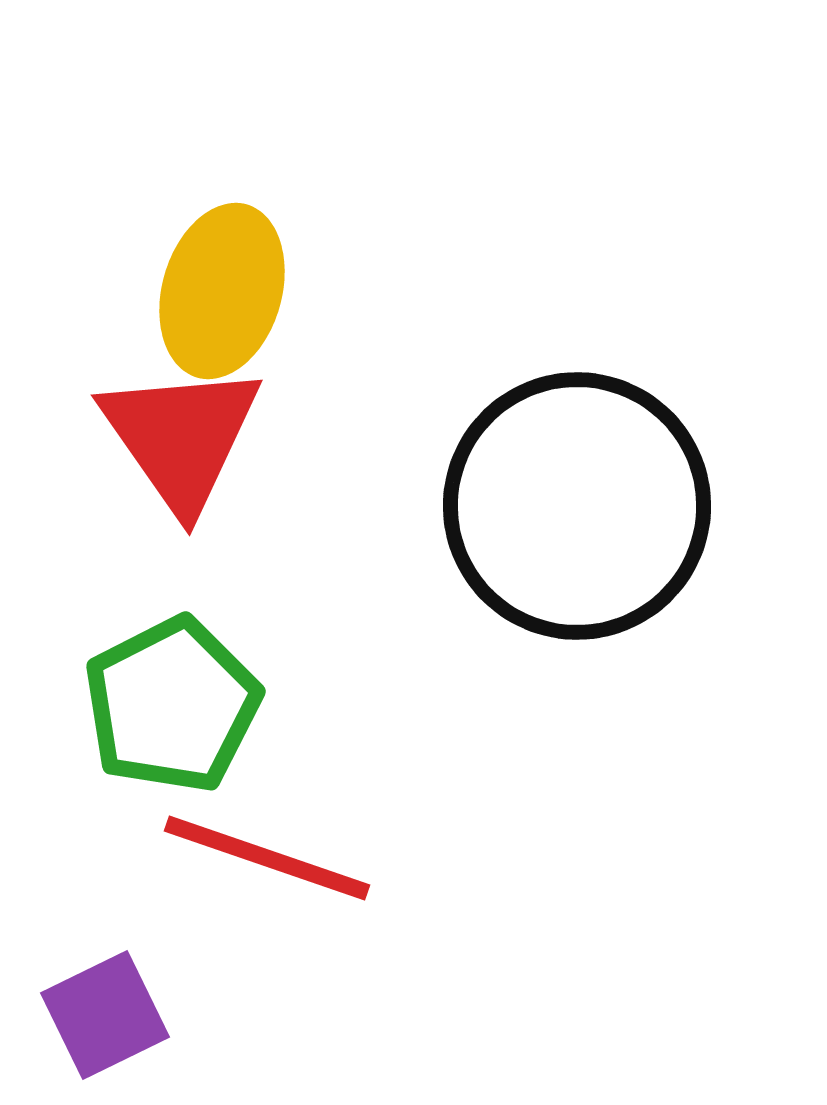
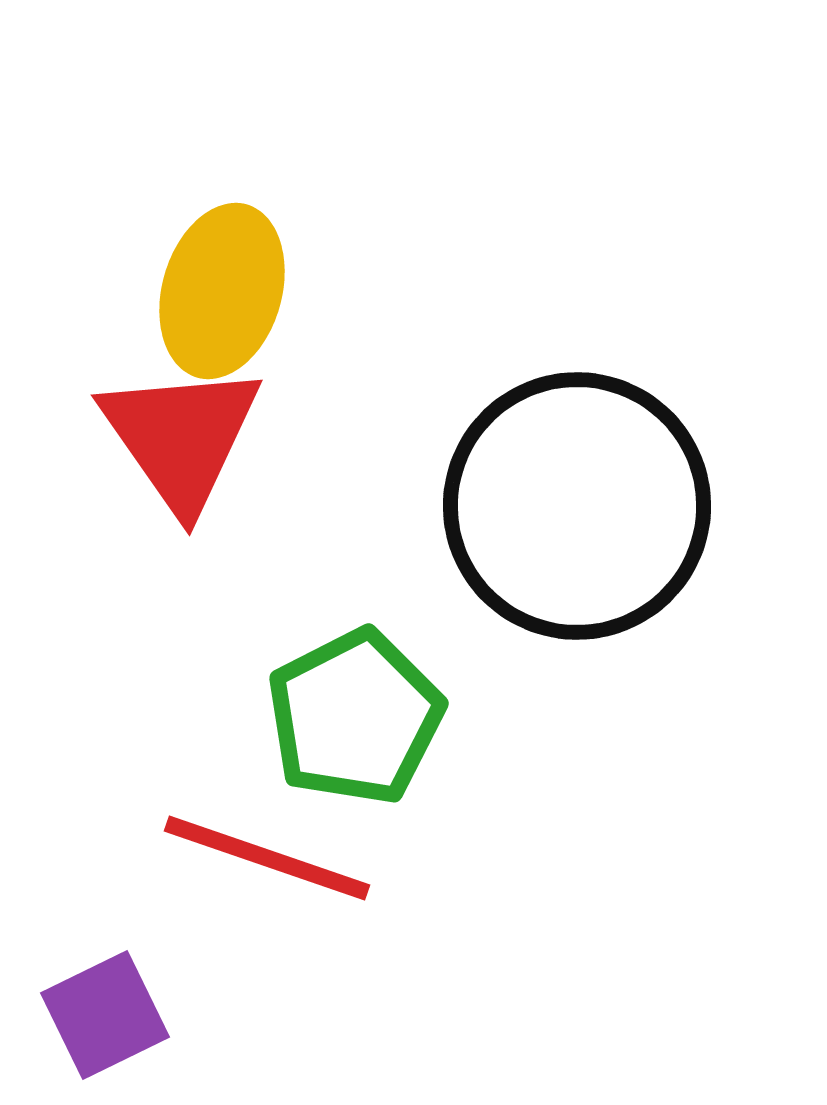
green pentagon: moved 183 px right, 12 px down
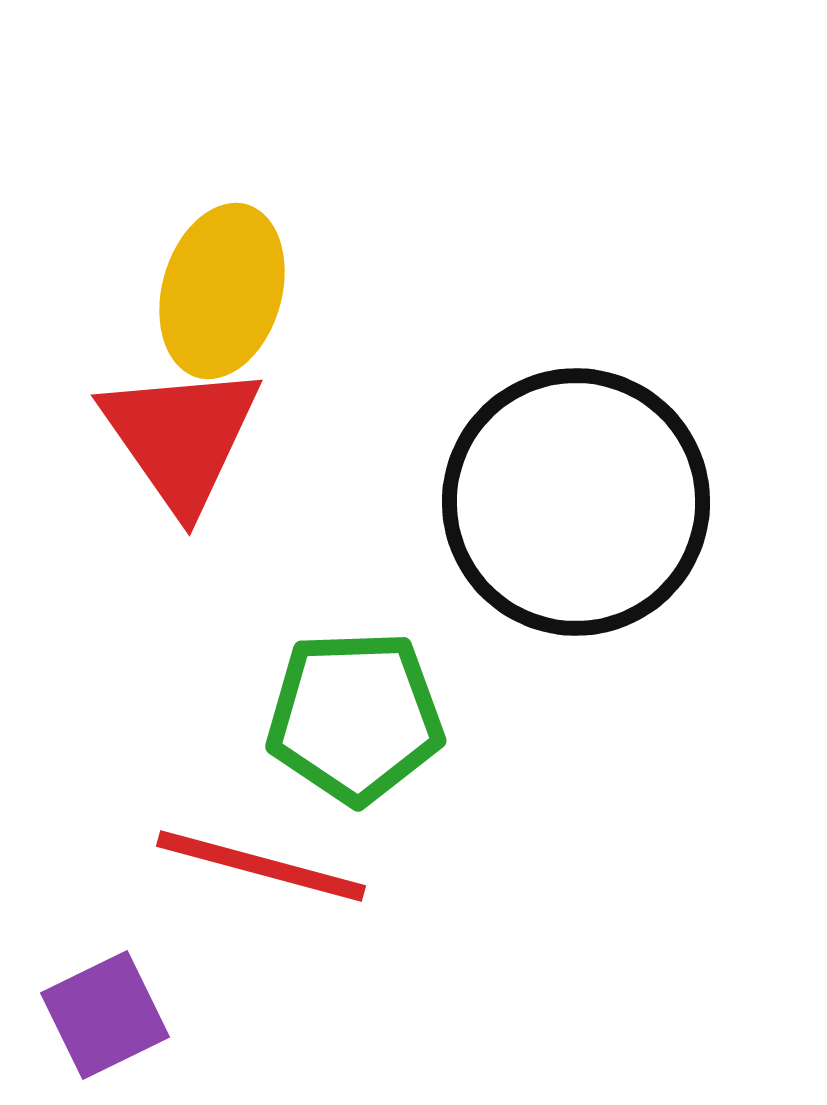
black circle: moved 1 px left, 4 px up
green pentagon: rotated 25 degrees clockwise
red line: moved 6 px left, 8 px down; rotated 4 degrees counterclockwise
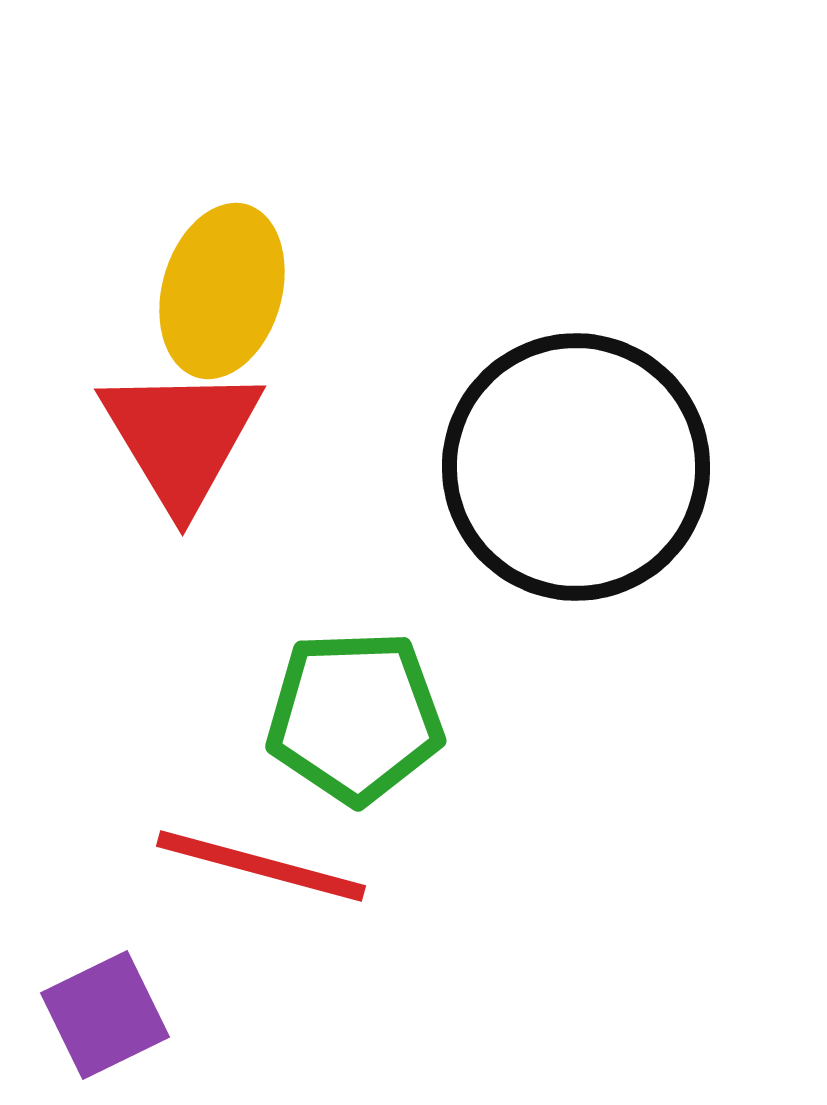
red triangle: rotated 4 degrees clockwise
black circle: moved 35 px up
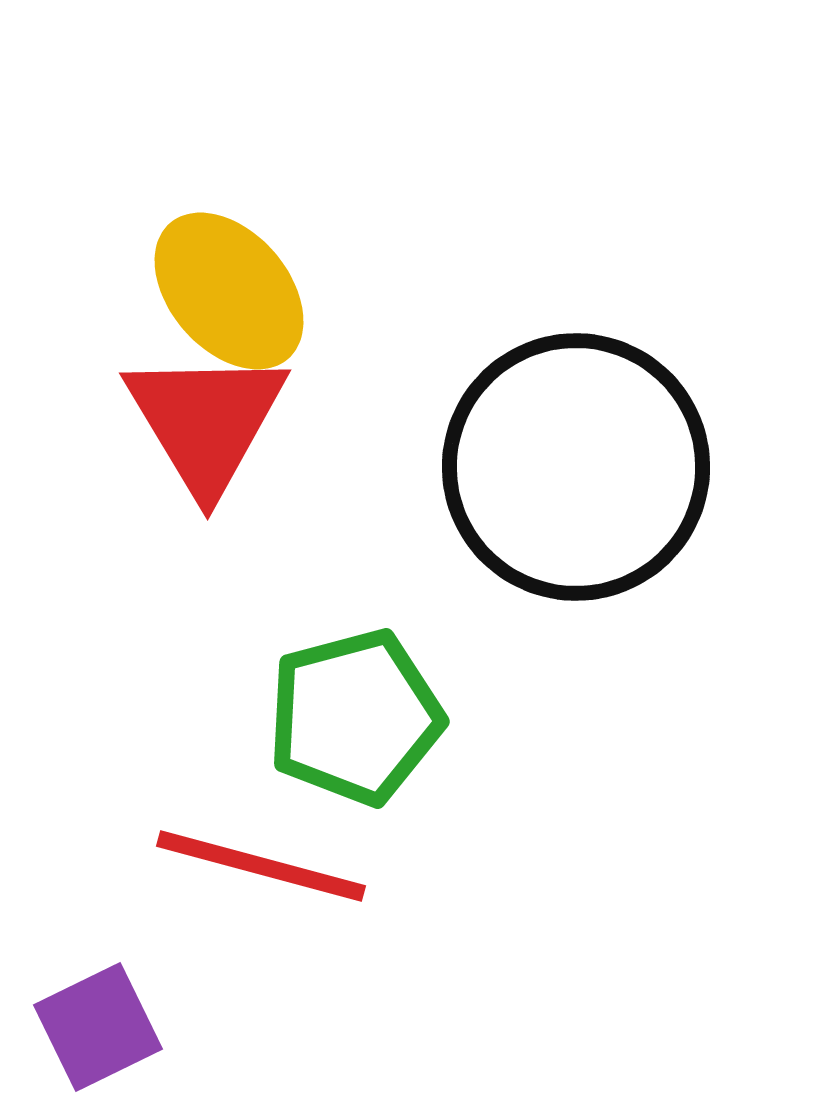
yellow ellipse: moved 7 px right; rotated 57 degrees counterclockwise
red triangle: moved 25 px right, 16 px up
green pentagon: rotated 13 degrees counterclockwise
purple square: moved 7 px left, 12 px down
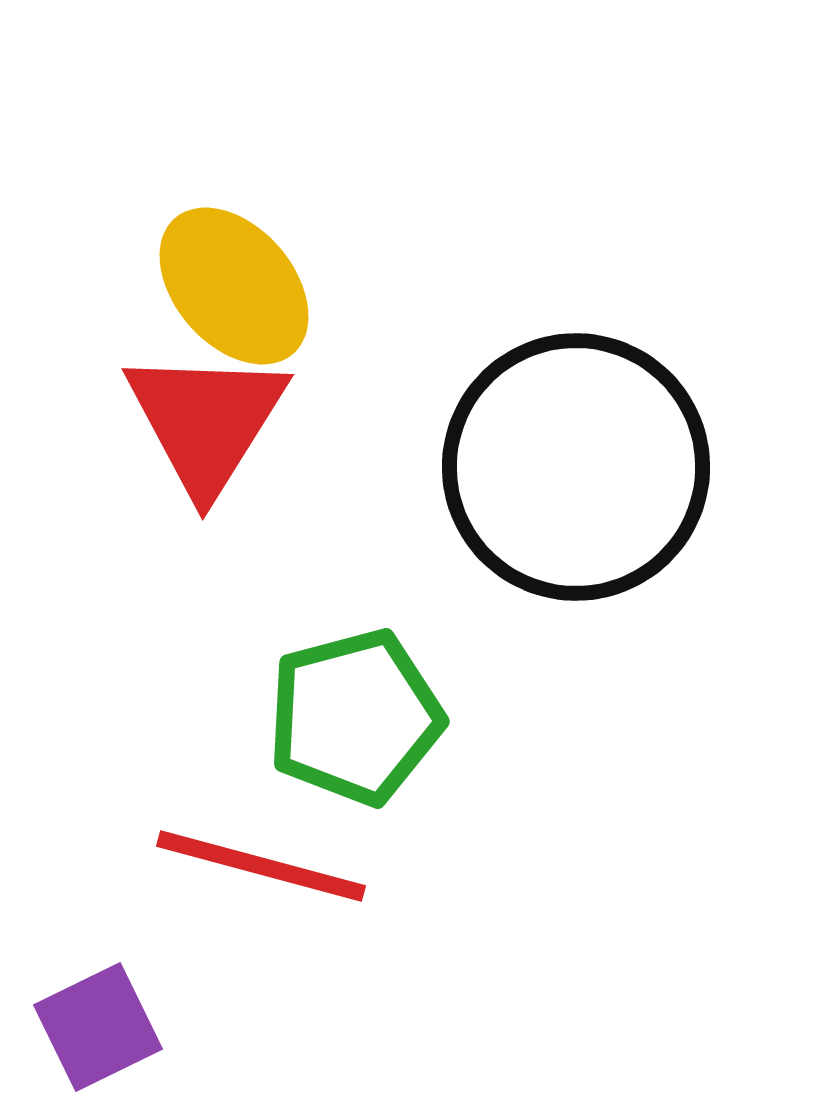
yellow ellipse: moved 5 px right, 5 px up
red triangle: rotated 3 degrees clockwise
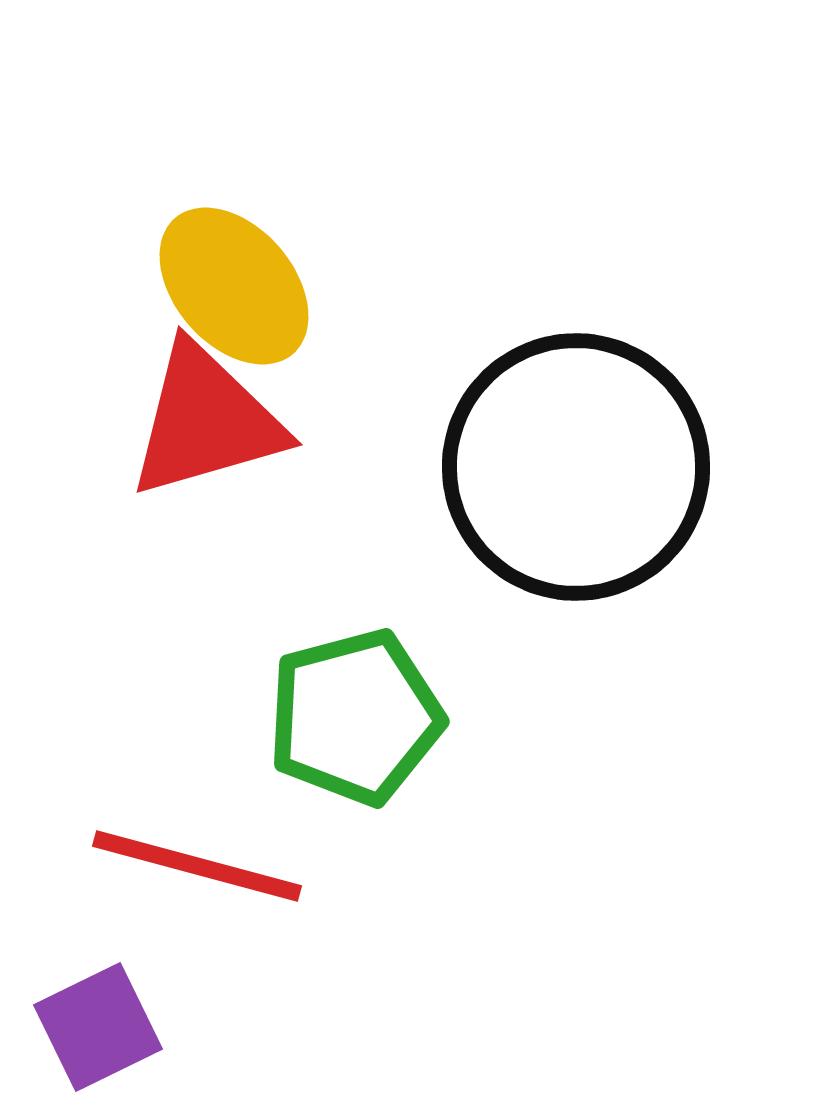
red triangle: rotated 42 degrees clockwise
red line: moved 64 px left
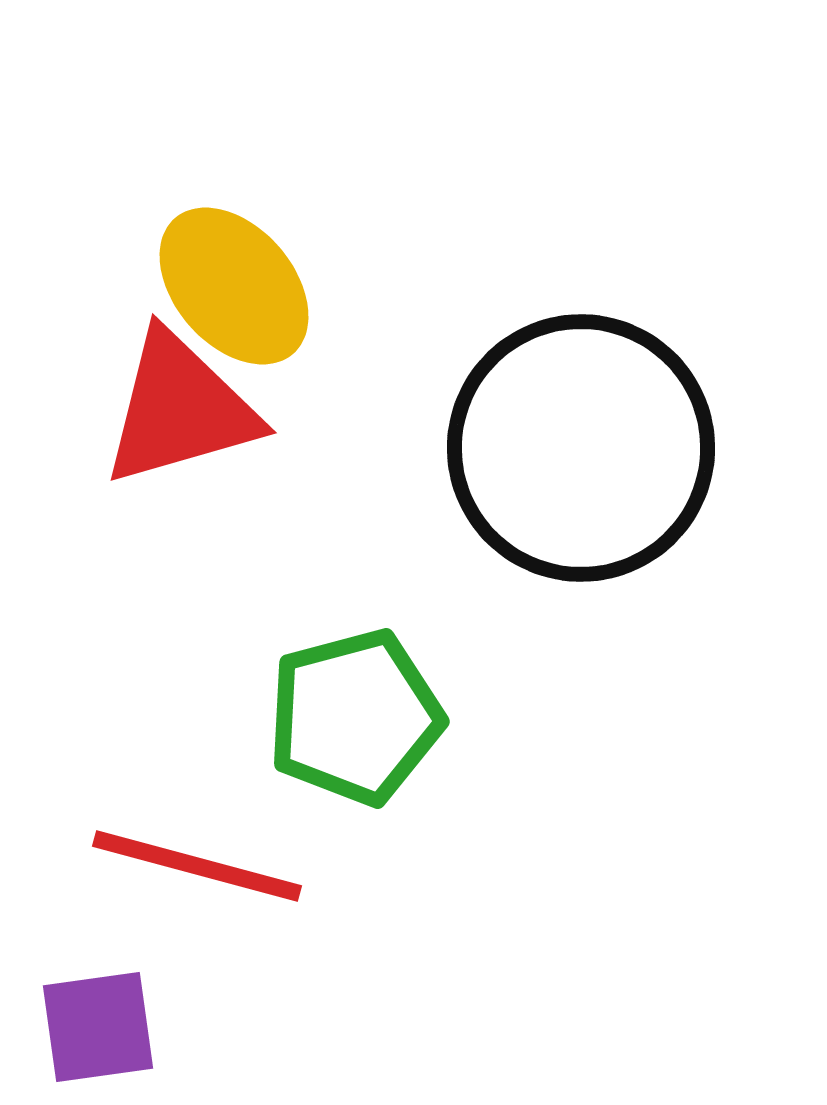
red triangle: moved 26 px left, 12 px up
black circle: moved 5 px right, 19 px up
purple square: rotated 18 degrees clockwise
